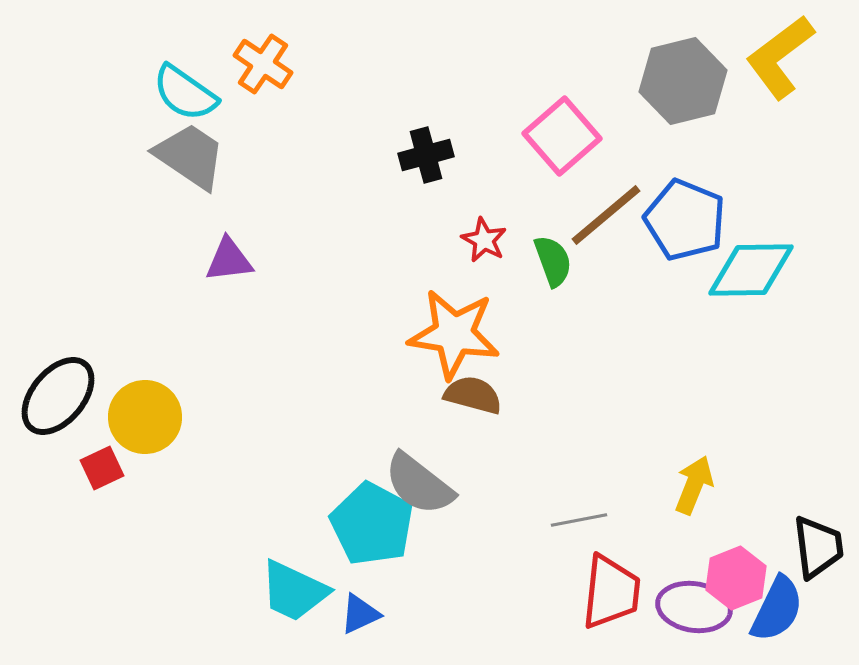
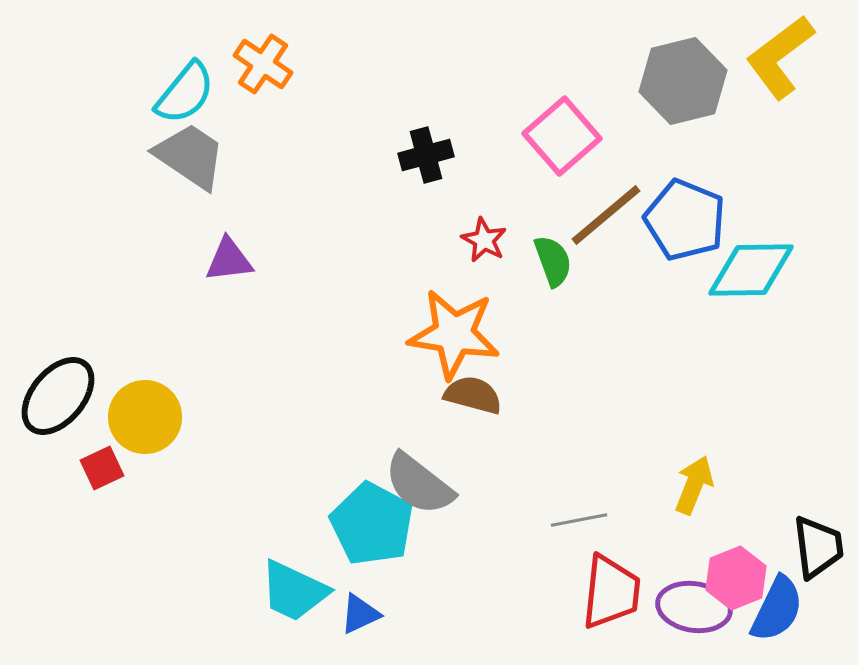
cyan semicircle: rotated 86 degrees counterclockwise
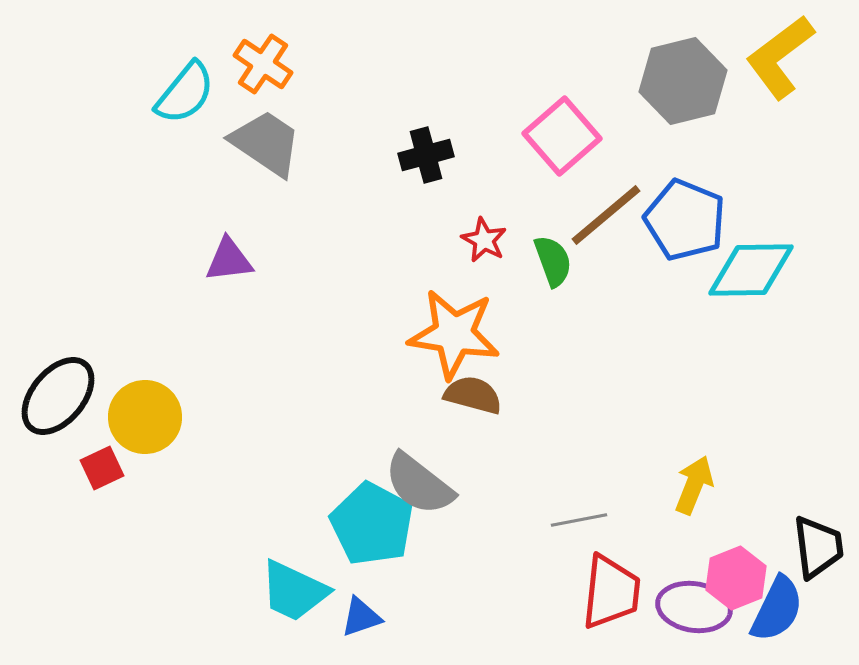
gray trapezoid: moved 76 px right, 13 px up
blue triangle: moved 1 px right, 3 px down; rotated 6 degrees clockwise
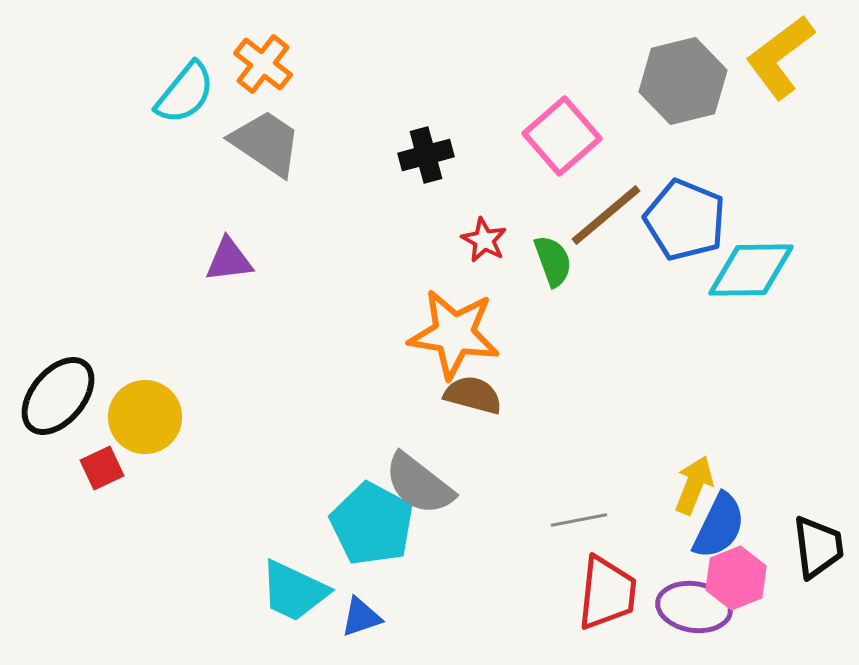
orange cross: rotated 4 degrees clockwise
red trapezoid: moved 4 px left, 1 px down
blue semicircle: moved 58 px left, 83 px up
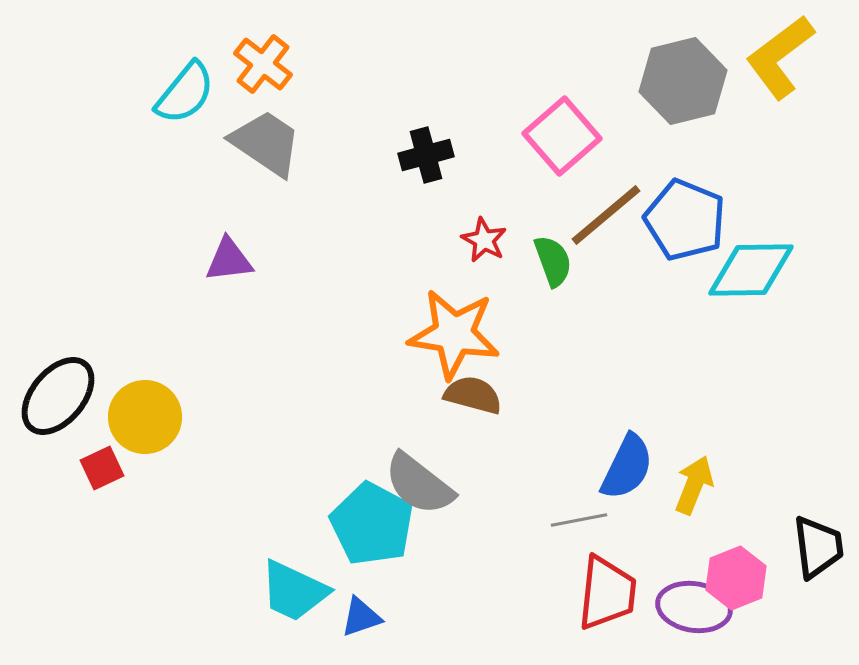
blue semicircle: moved 92 px left, 59 px up
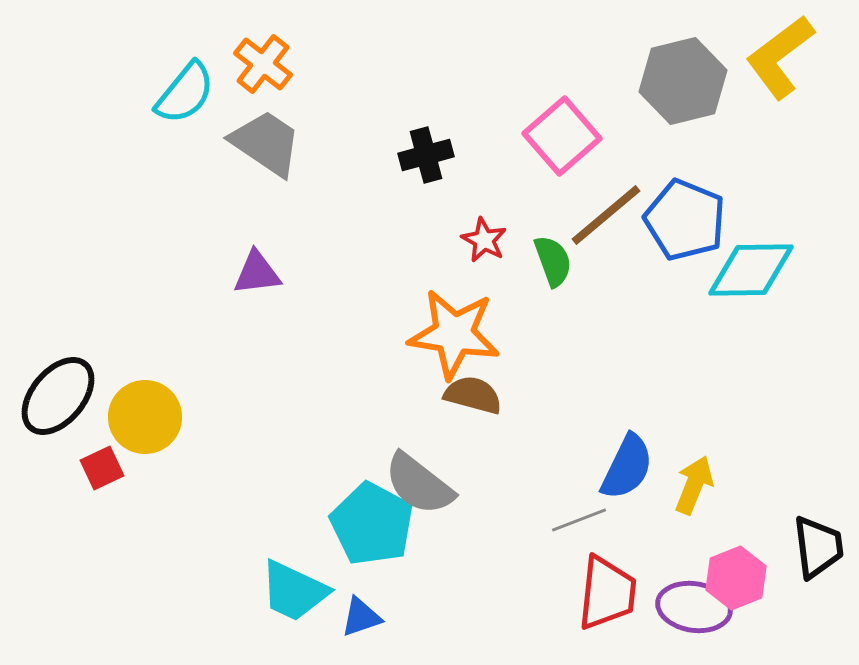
purple triangle: moved 28 px right, 13 px down
gray line: rotated 10 degrees counterclockwise
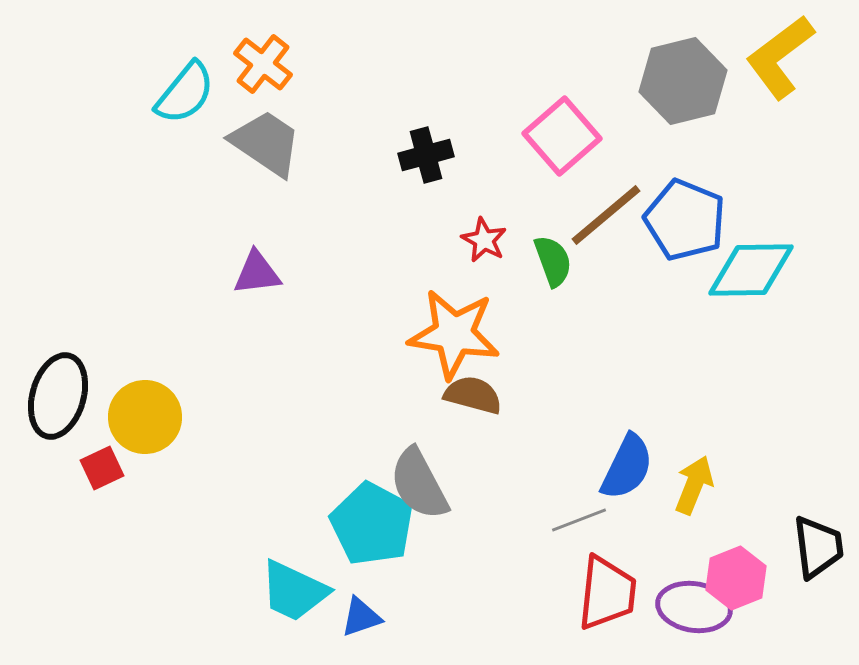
black ellipse: rotated 24 degrees counterclockwise
gray semicircle: rotated 24 degrees clockwise
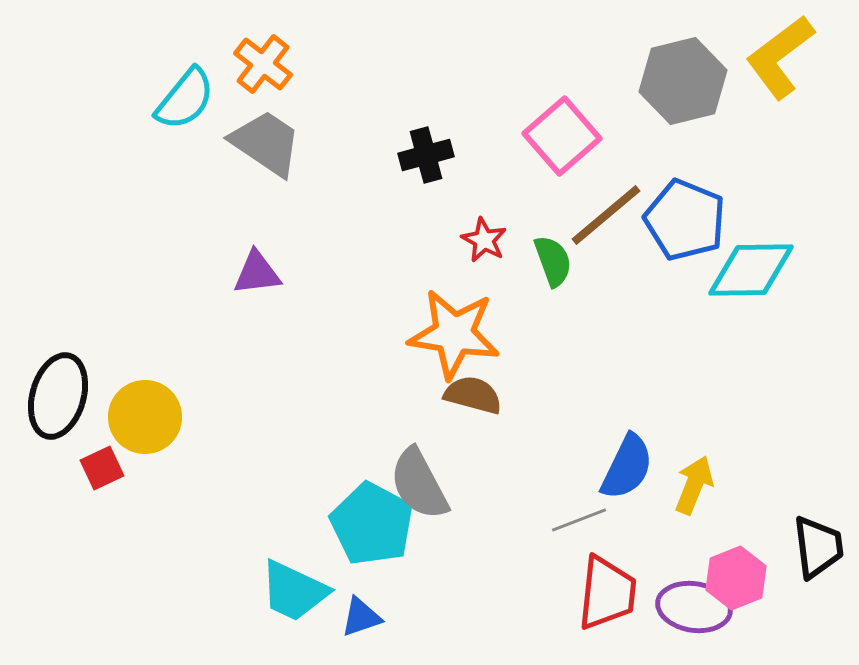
cyan semicircle: moved 6 px down
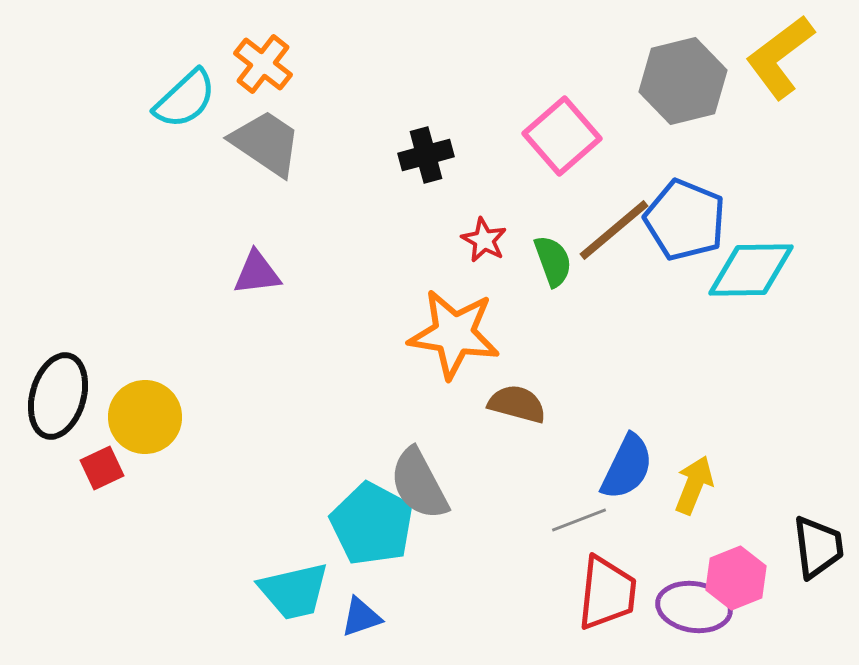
cyan semicircle: rotated 8 degrees clockwise
brown line: moved 8 px right, 15 px down
brown semicircle: moved 44 px right, 9 px down
cyan trapezoid: rotated 38 degrees counterclockwise
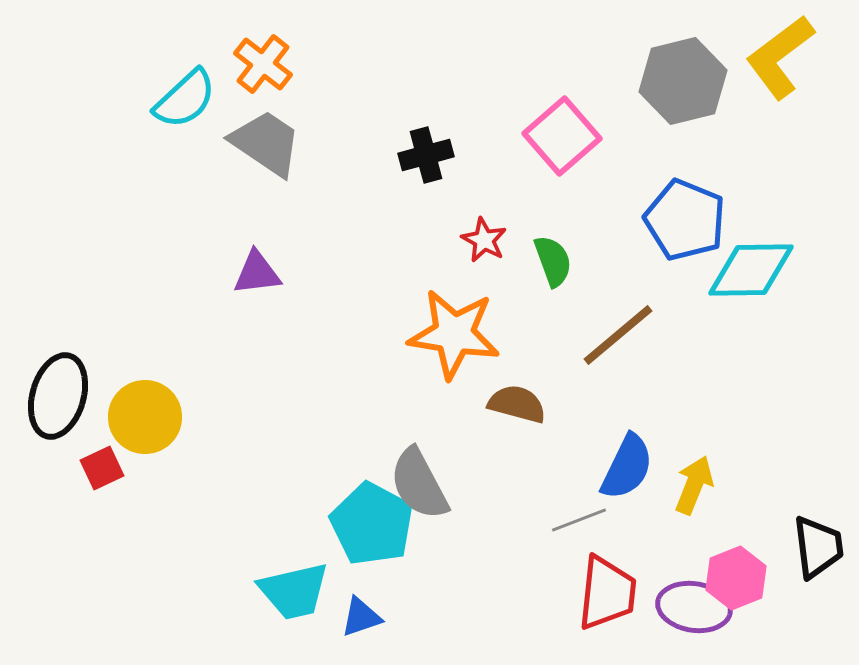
brown line: moved 4 px right, 105 px down
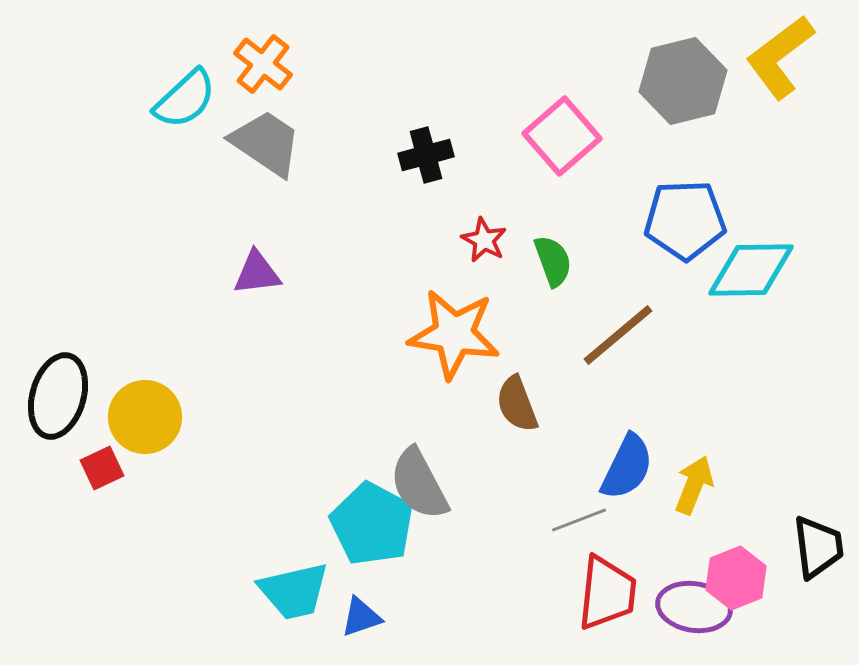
blue pentagon: rotated 24 degrees counterclockwise
brown semicircle: rotated 126 degrees counterclockwise
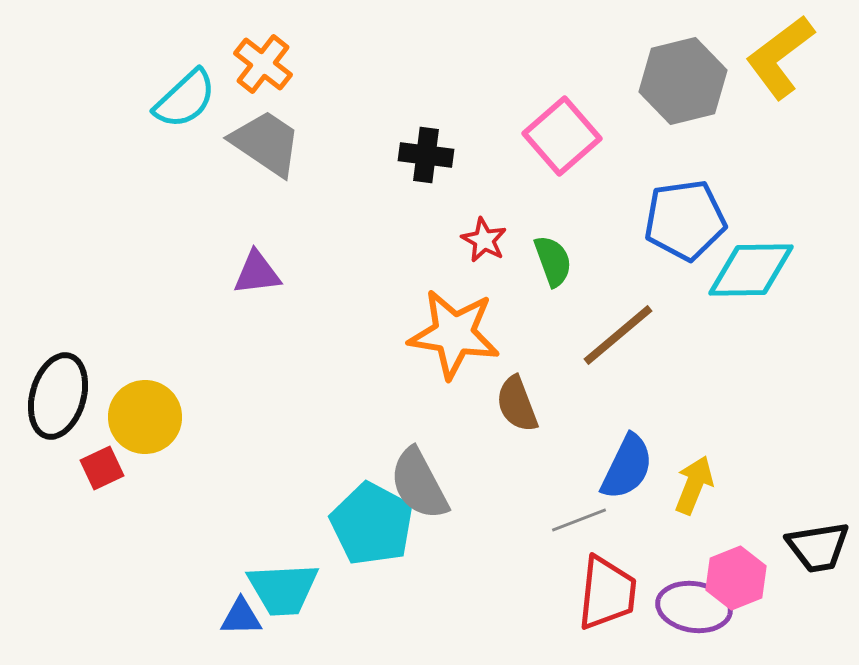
black cross: rotated 22 degrees clockwise
blue pentagon: rotated 6 degrees counterclockwise
black trapezoid: rotated 88 degrees clockwise
cyan trapezoid: moved 11 px left, 2 px up; rotated 10 degrees clockwise
blue triangle: moved 120 px left; rotated 18 degrees clockwise
